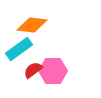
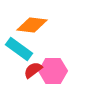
cyan rectangle: rotated 72 degrees clockwise
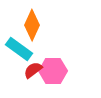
orange diamond: rotated 72 degrees counterclockwise
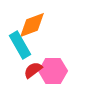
orange diamond: rotated 44 degrees clockwise
cyan rectangle: moved 1 px right, 4 px up; rotated 24 degrees clockwise
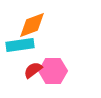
cyan rectangle: rotated 68 degrees counterclockwise
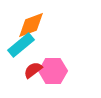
orange diamond: moved 1 px left
cyan rectangle: moved 1 px right; rotated 32 degrees counterclockwise
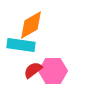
orange diamond: rotated 8 degrees counterclockwise
cyan rectangle: rotated 48 degrees clockwise
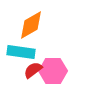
cyan rectangle: moved 7 px down
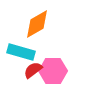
orange diamond: moved 6 px right, 1 px up
cyan rectangle: rotated 8 degrees clockwise
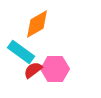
cyan rectangle: rotated 20 degrees clockwise
pink hexagon: moved 2 px right, 2 px up
